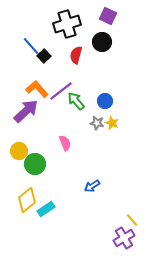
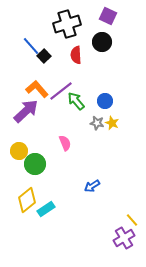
red semicircle: rotated 18 degrees counterclockwise
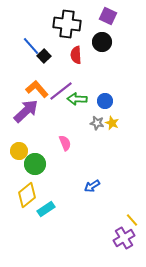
black cross: rotated 24 degrees clockwise
green arrow: moved 1 px right, 2 px up; rotated 48 degrees counterclockwise
yellow diamond: moved 5 px up
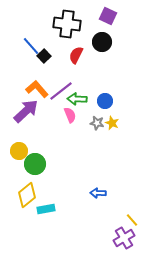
red semicircle: rotated 30 degrees clockwise
pink semicircle: moved 5 px right, 28 px up
blue arrow: moved 6 px right, 7 px down; rotated 35 degrees clockwise
cyan rectangle: rotated 24 degrees clockwise
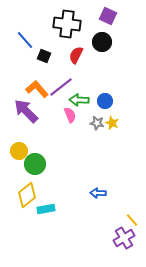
blue line: moved 6 px left, 6 px up
black square: rotated 24 degrees counterclockwise
purple line: moved 4 px up
green arrow: moved 2 px right, 1 px down
purple arrow: rotated 92 degrees counterclockwise
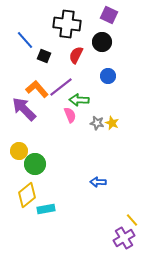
purple square: moved 1 px right, 1 px up
blue circle: moved 3 px right, 25 px up
purple arrow: moved 2 px left, 2 px up
blue arrow: moved 11 px up
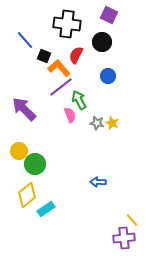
orange L-shape: moved 22 px right, 21 px up
green arrow: rotated 60 degrees clockwise
cyan rectangle: rotated 24 degrees counterclockwise
purple cross: rotated 25 degrees clockwise
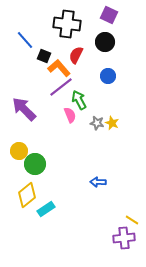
black circle: moved 3 px right
yellow line: rotated 16 degrees counterclockwise
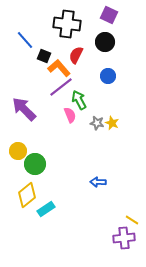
yellow circle: moved 1 px left
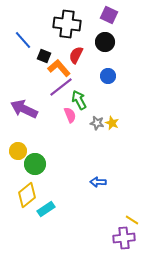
blue line: moved 2 px left
purple arrow: rotated 20 degrees counterclockwise
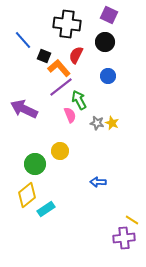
yellow circle: moved 42 px right
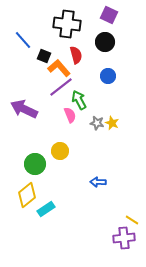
red semicircle: rotated 138 degrees clockwise
